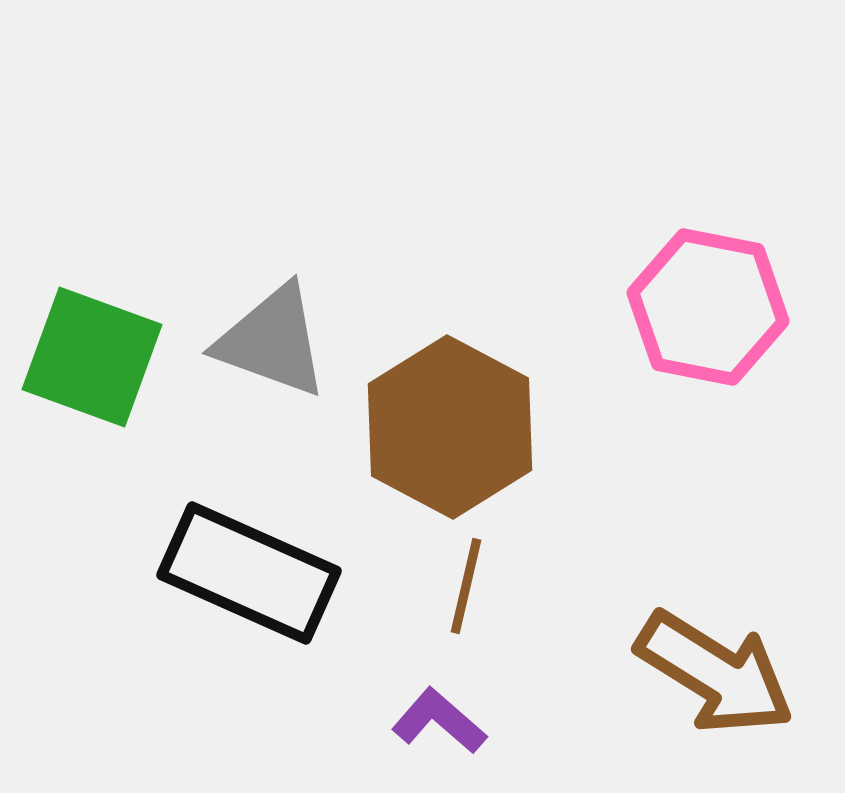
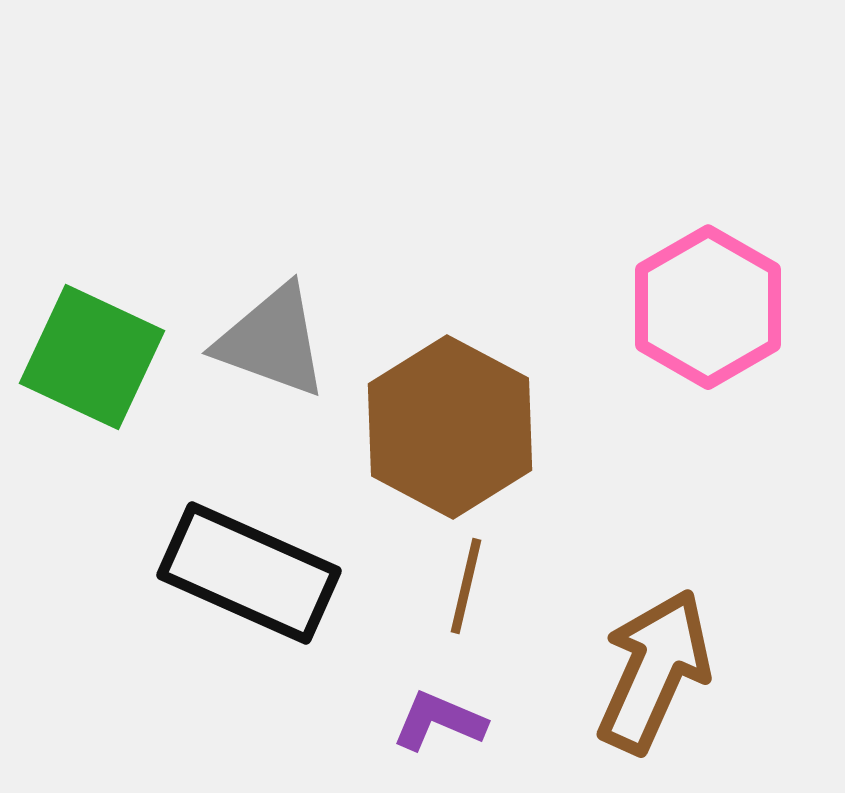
pink hexagon: rotated 19 degrees clockwise
green square: rotated 5 degrees clockwise
brown arrow: moved 61 px left, 2 px up; rotated 98 degrees counterclockwise
purple L-shape: rotated 18 degrees counterclockwise
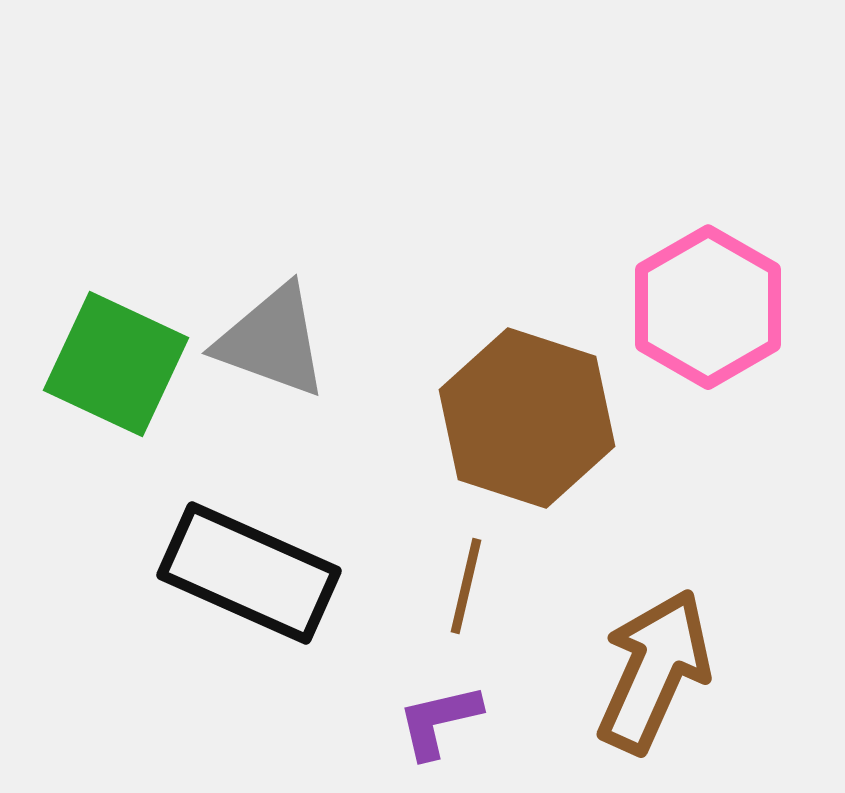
green square: moved 24 px right, 7 px down
brown hexagon: moved 77 px right, 9 px up; rotated 10 degrees counterclockwise
purple L-shape: rotated 36 degrees counterclockwise
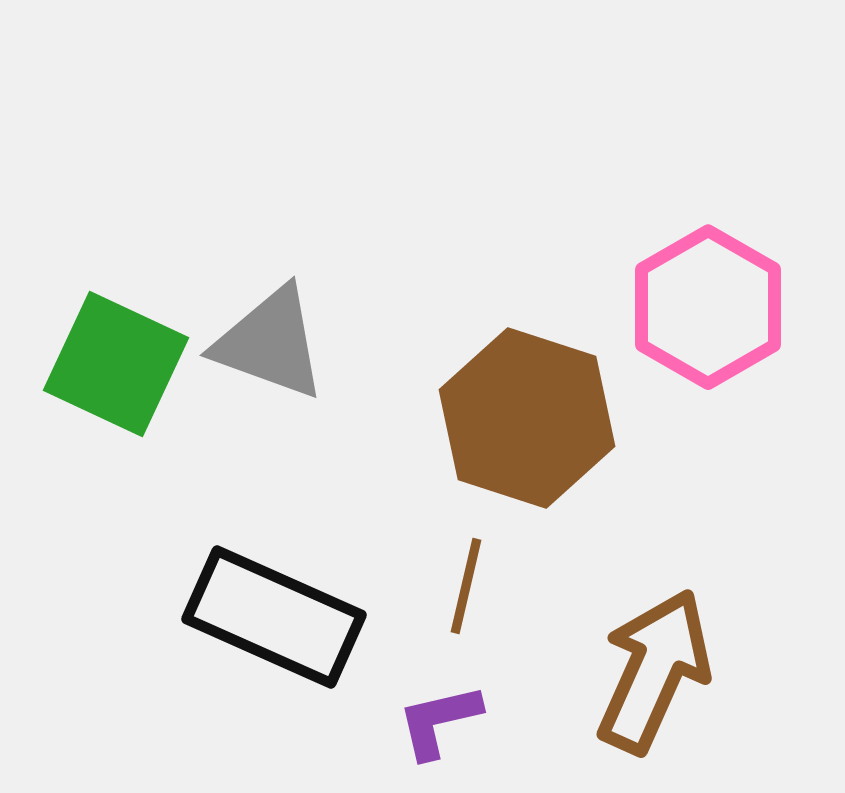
gray triangle: moved 2 px left, 2 px down
black rectangle: moved 25 px right, 44 px down
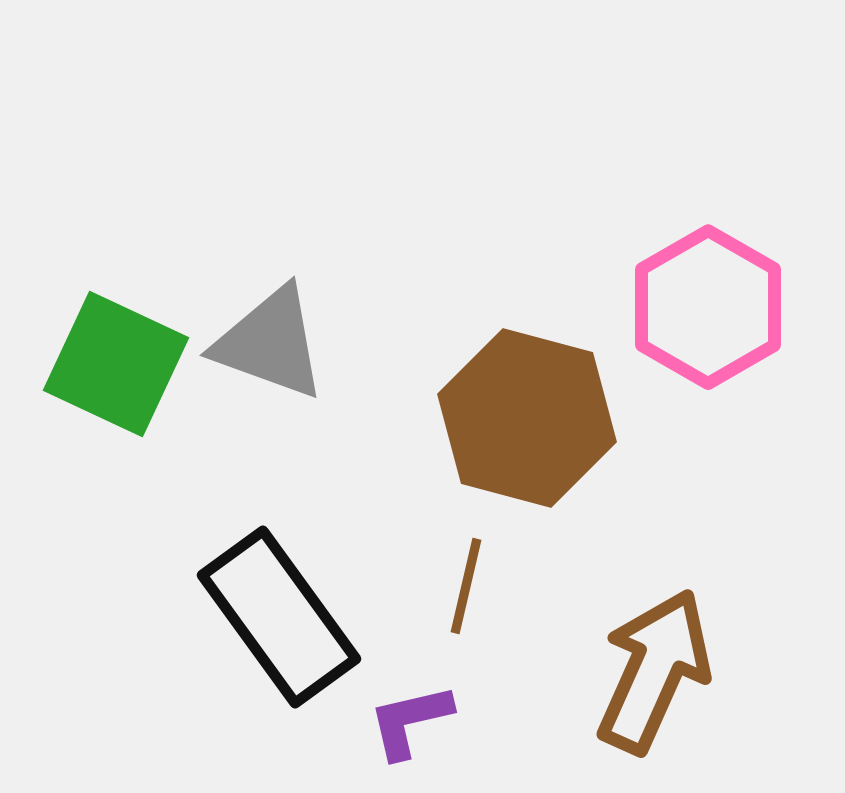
brown hexagon: rotated 3 degrees counterclockwise
black rectangle: moved 5 px right; rotated 30 degrees clockwise
purple L-shape: moved 29 px left
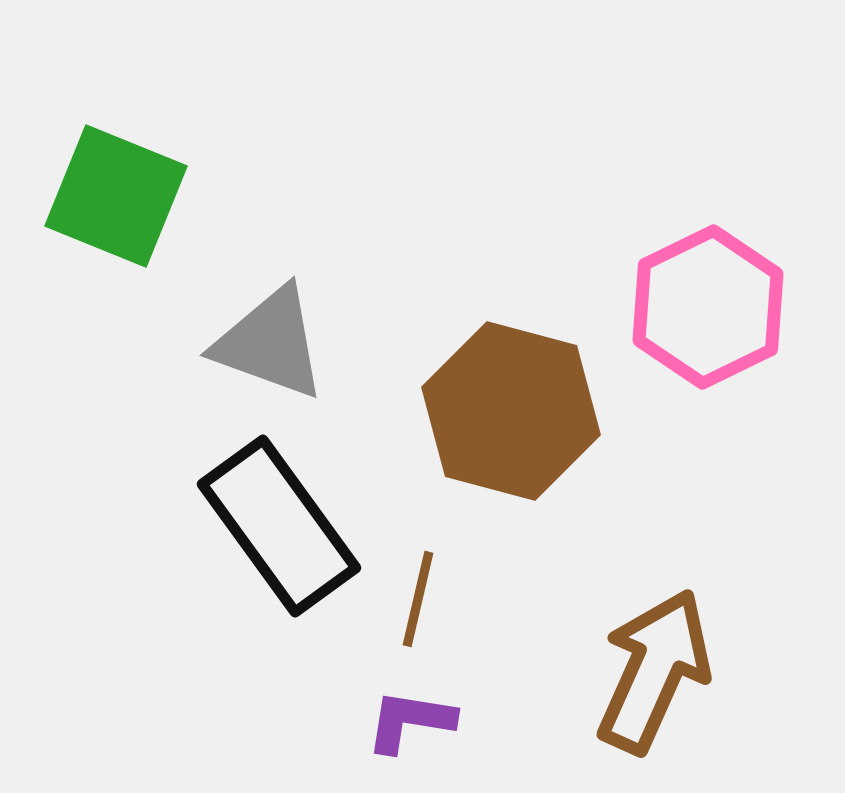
pink hexagon: rotated 4 degrees clockwise
green square: moved 168 px up; rotated 3 degrees counterclockwise
brown hexagon: moved 16 px left, 7 px up
brown line: moved 48 px left, 13 px down
black rectangle: moved 91 px up
purple L-shape: rotated 22 degrees clockwise
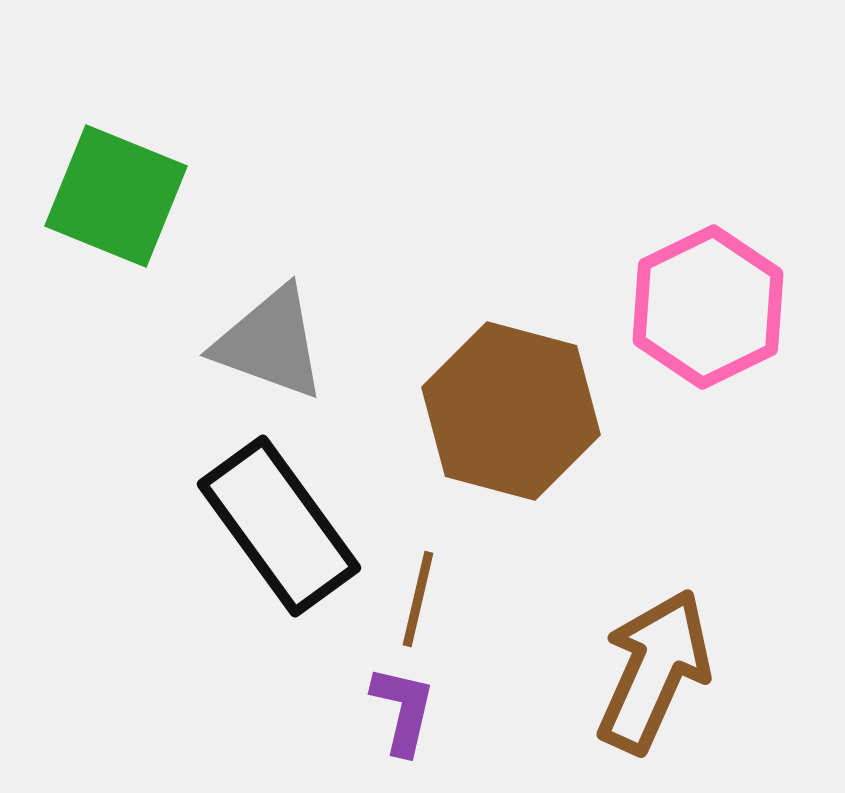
purple L-shape: moved 7 px left, 11 px up; rotated 94 degrees clockwise
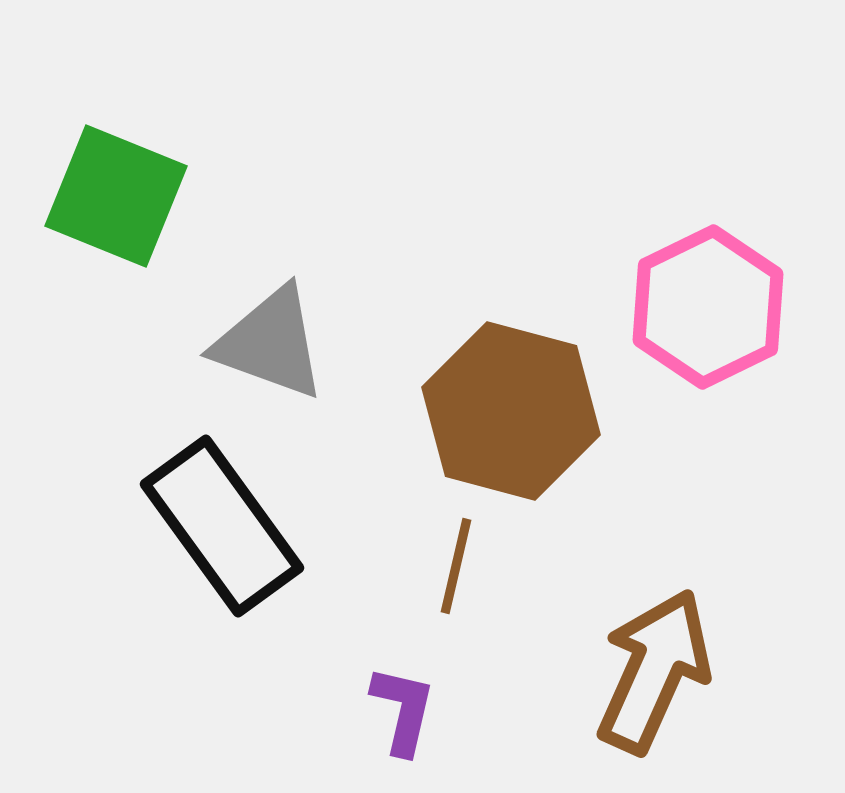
black rectangle: moved 57 px left
brown line: moved 38 px right, 33 px up
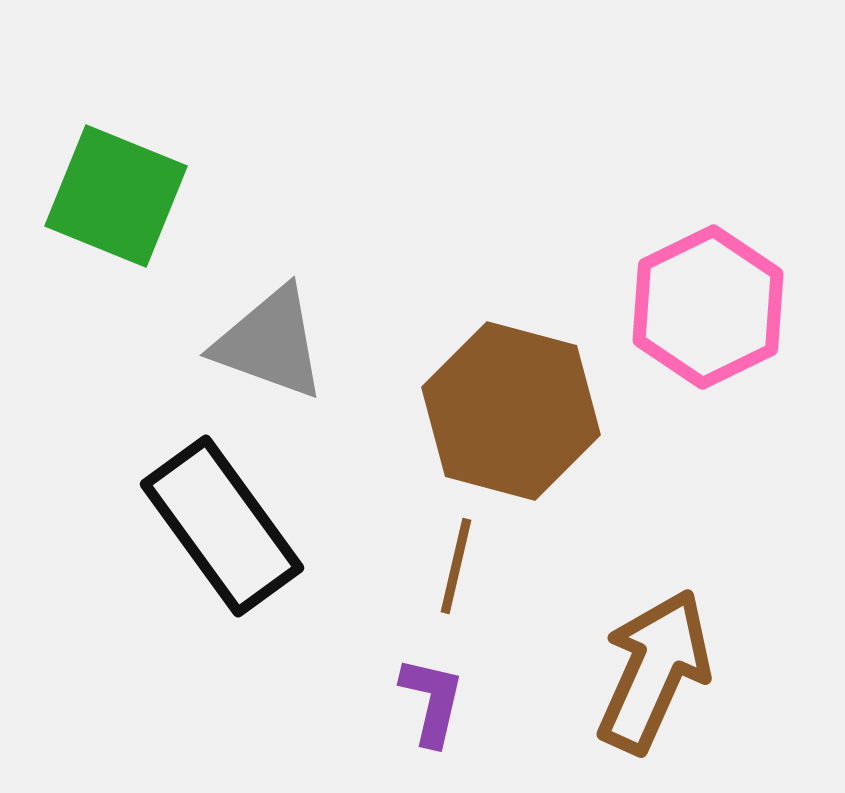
purple L-shape: moved 29 px right, 9 px up
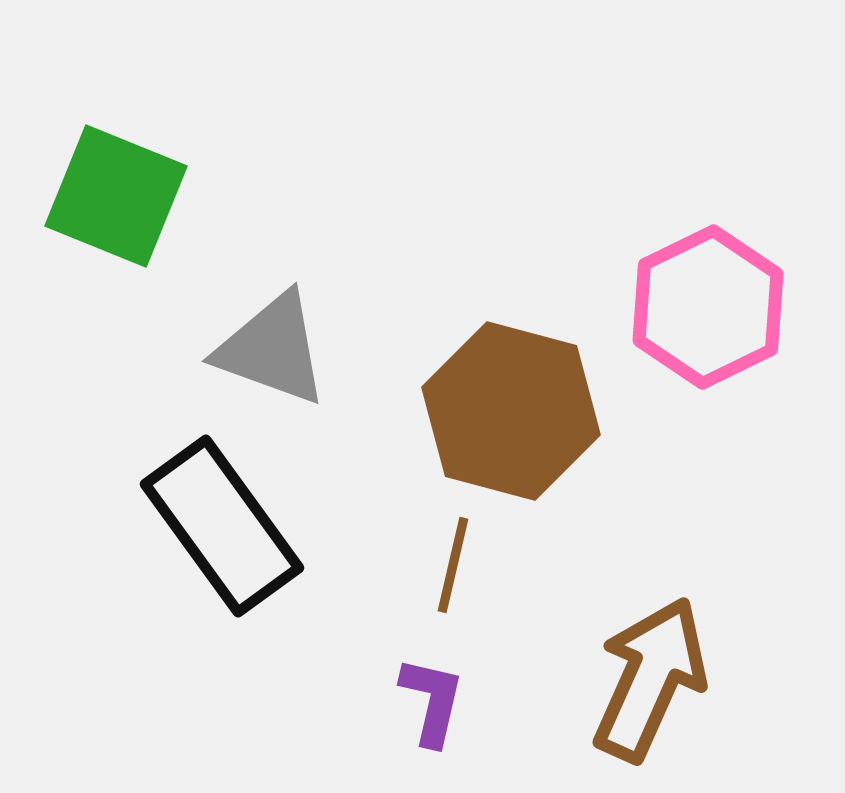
gray triangle: moved 2 px right, 6 px down
brown line: moved 3 px left, 1 px up
brown arrow: moved 4 px left, 8 px down
